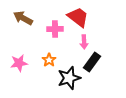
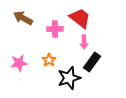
red trapezoid: moved 2 px right, 1 px down
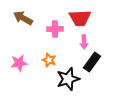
red trapezoid: rotated 140 degrees clockwise
orange star: rotated 16 degrees counterclockwise
black star: moved 1 px left, 1 px down
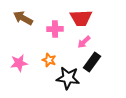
red trapezoid: moved 1 px right
pink arrow: rotated 48 degrees clockwise
black star: moved 1 px up; rotated 25 degrees clockwise
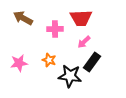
black star: moved 2 px right, 2 px up
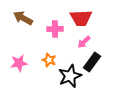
black star: rotated 30 degrees counterclockwise
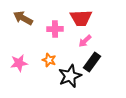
pink arrow: moved 1 px right, 1 px up
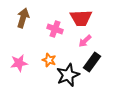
brown arrow: rotated 78 degrees clockwise
pink cross: rotated 21 degrees clockwise
black star: moved 2 px left, 1 px up
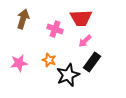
brown arrow: moved 1 px down
